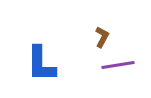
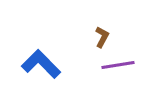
blue L-shape: rotated 135 degrees clockwise
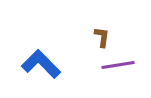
brown L-shape: rotated 20 degrees counterclockwise
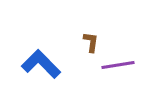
brown L-shape: moved 11 px left, 5 px down
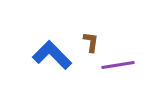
blue L-shape: moved 11 px right, 9 px up
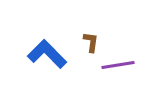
blue L-shape: moved 5 px left, 1 px up
